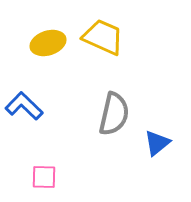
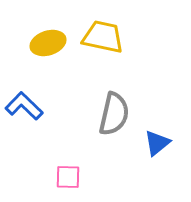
yellow trapezoid: rotated 12 degrees counterclockwise
pink square: moved 24 px right
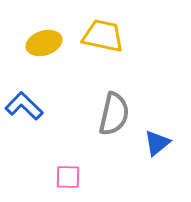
yellow trapezoid: moved 1 px up
yellow ellipse: moved 4 px left
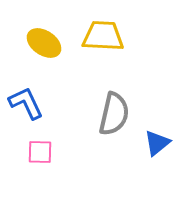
yellow trapezoid: rotated 9 degrees counterclockwise
yellow ellipse: rotated 52 degrees clockwise
blue L-shape: moved 2 px right, 3 px up; rotated 21 degrees clockwise
pink square: moved 28 px left, 25 px up
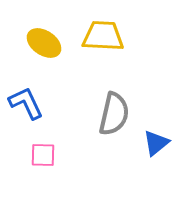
blue triangle: moved 1 px left
pink square: moved 3 px right, 3 px down
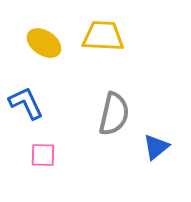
blue triangle: moved 4 px down
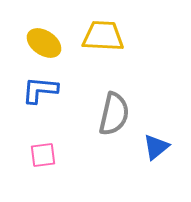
blue L-shape: moved 14 px right, 13 px up; rotated 60 degrees counterclockwise
pink square: rotated 8 degrees counterclockwise
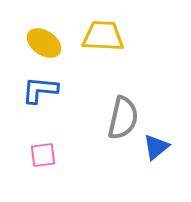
gray semicircle: moved 9 px right, 4 px down
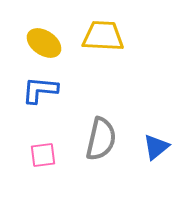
gray semicircle: moved 22 px left, 21 px down
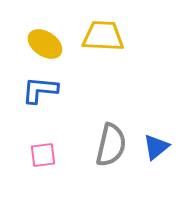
yellow ellipse: moved 1 px right, 1 px down
gray semicircle: moved 10 px right, 6 px down
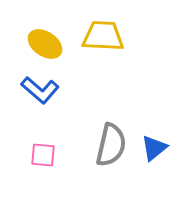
blue L-shape: rotated 144 degrees counterclockwise
blue triangle: moved 2 px left, 1 px down
pink square: rotated 12 degrees clockwise
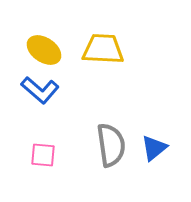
yellow trapezoid: moved 13 px down
yellow ellipse: moved 1 px left, 6 px down
gray semicircle: rotated 21 degrees counterclockwise
